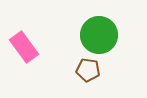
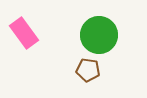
pink rectangle: moved 14 px up
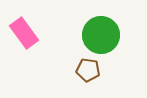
green circle: moved 2 px right
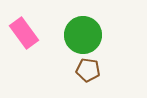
green circle: moved 18 px left
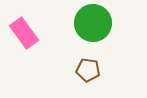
green circle: moved 10 px right, 12 px up
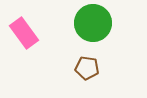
brown pentagon: moved 1 px left, 2 px up
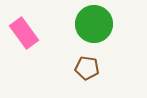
green circle: moved 1 px right, 1 px down
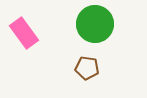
green circle: moved 1 px right
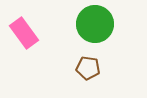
brown pentagon: moved 1 px right
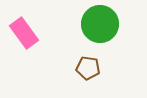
green circle: moved 5 px right
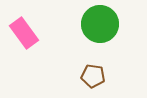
brown pentagon: moved 5 px right, 8 px down
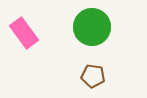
green circle: moved 8 px left, 3 px down
